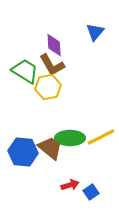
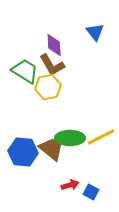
blue triangle: rotated 18 degrees counterclockwise
brown trapezoid: moved 1 px right, 1 px down
blue square: rotated 28 degrees counterclockwise
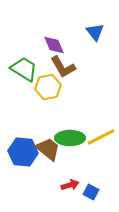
purple diamond: rotated 20 degrees counterclockwise
brown L-shape: moved 11 px right, 2 px down
green trapezoid: moved 1 px left, 2 px up
brown trapezoid: moved 3 px left
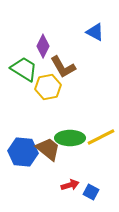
blue triangle: rotated 24 degrees counterclockwise
purple diamond: moved 11 px left, 1 px down; rotated 50 degrees clockwise
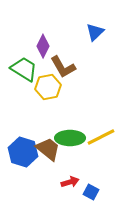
blue triangle: rotated 48 degrees clockwise
blue hexagon: rotated 12 degrees clockwise
red arrow: moved 3 px up
